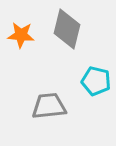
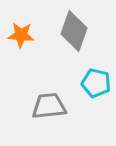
gray diamond: moved 7 px right, 2 px down; rotated 6 degrees clockwise
cyan pentagon: moved 2 px down
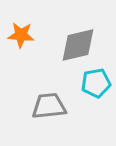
gray diamond: moved 4 px right, 14 px down; rotated 57 degrees clockwise
cyan pentagon: rotated 24 degrees counterclockwise
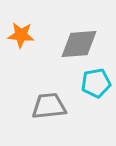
gray diamond: moved 1 px right, 1 px up; rotated 9 degrees clockwise
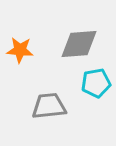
orange star: moved 1 px left, 15 px down
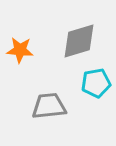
gray diamond: moved 3 px up; rotated 12 degrees counterclockwise
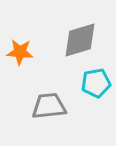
gray diamond: moved 1 px right, 1 px up
orange star: moved 2 px down
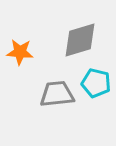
cyan pentagon: rotated 24 degrees clockwise
gray trapezoid: moved 8 px right, 12 px up
